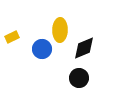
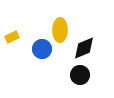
black circle: moved 1 px right, 3 px up
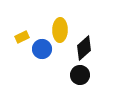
yellow rectangle: moved 10 px right
black diamond: rotated 20 degrees counterclockwise
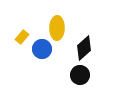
yellow ellipse: moved 3 px left, 2 px up
yellow rectangle: rotated 24 degrees counterclockwise
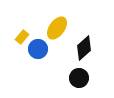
yellow ellipse: rotated 35 degrees clockwise
blue circle: moved 4 px left
black circle: moved 1 px left, 3 px down
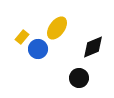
black diamond: moved 9 px right, 1 px up; rotated 20 degrees clockwise
